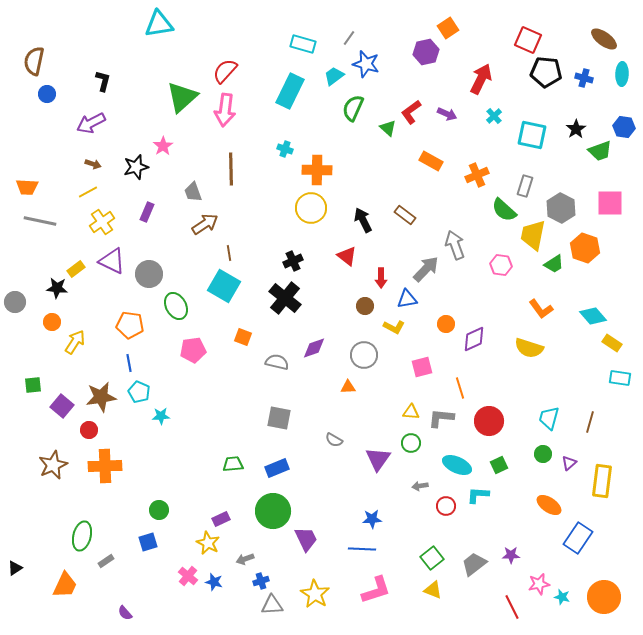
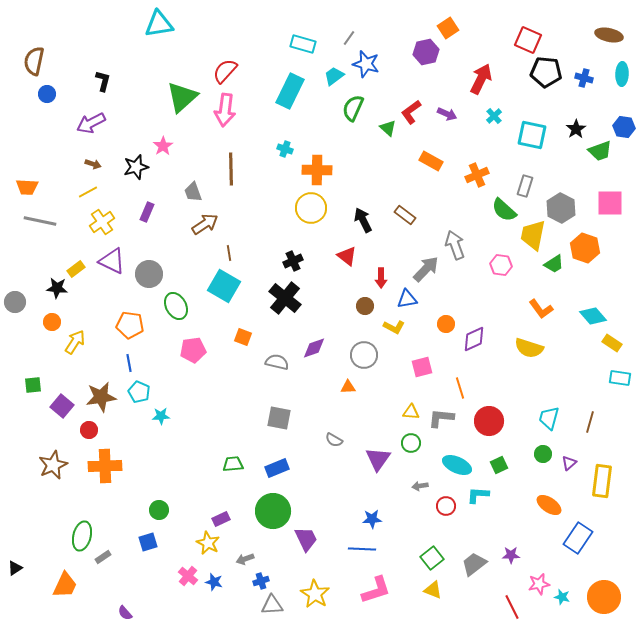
brown ellipse at (604, 39): moved 5 px right, 4 px up; rotated 24 degrees counterclockwise
gray rectangle at (106, 561): moved 3 px left, 4 px up
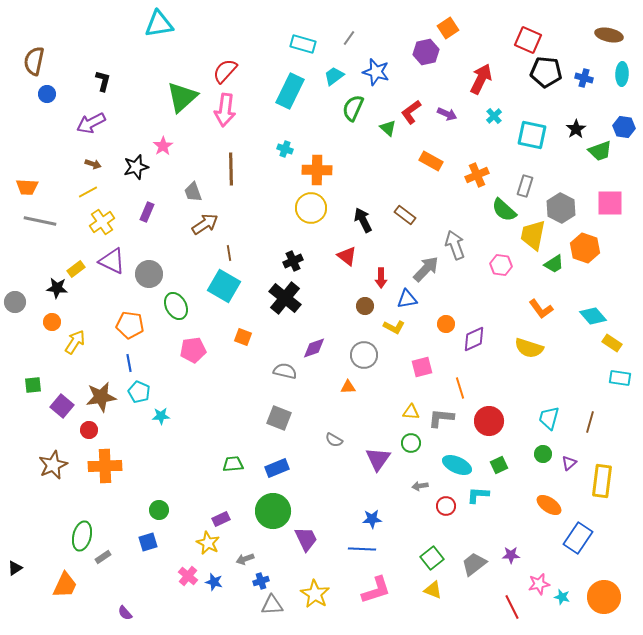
blue star at (366, 64): moved 10 px right, 8 px down
gray semicircle at (277, 362): moved 8 px right, 9 px down
gray square at (279, 418): rotated 10 degrees clockwise
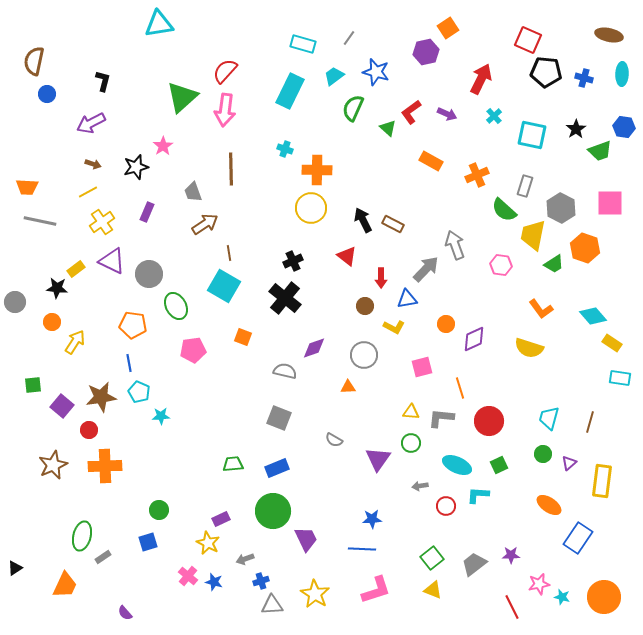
brown rectangle at (405, 215): moved 12 px left, 9 px down; rotated 10 degrees counterclockwise
orange pentagon at (130, 325): moved 3 px right
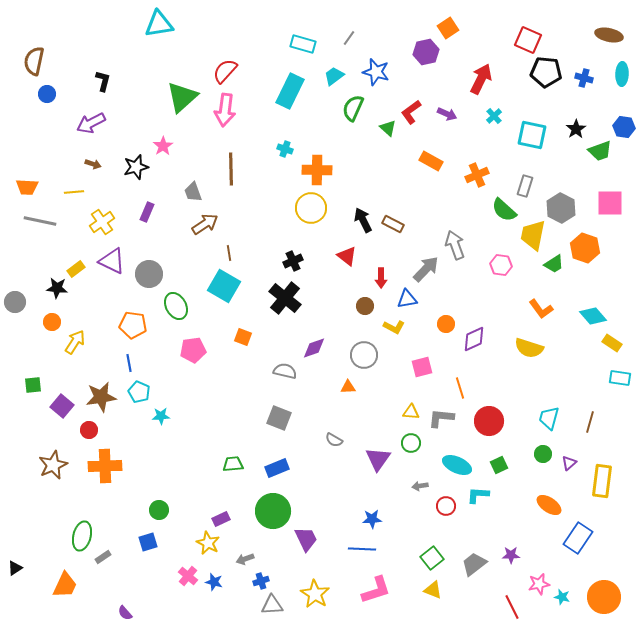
yellow line at (88, 192): moved 14 px left; rotated 24 degrees clockwise
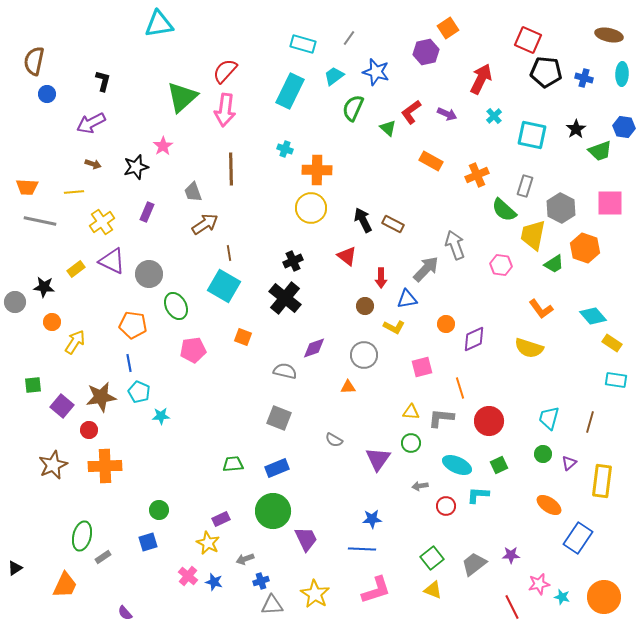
black star at (57, 288): moved 13 px left, 1 px up
cyan rectangle at (620, 378): moved 4 px left, 2 px down
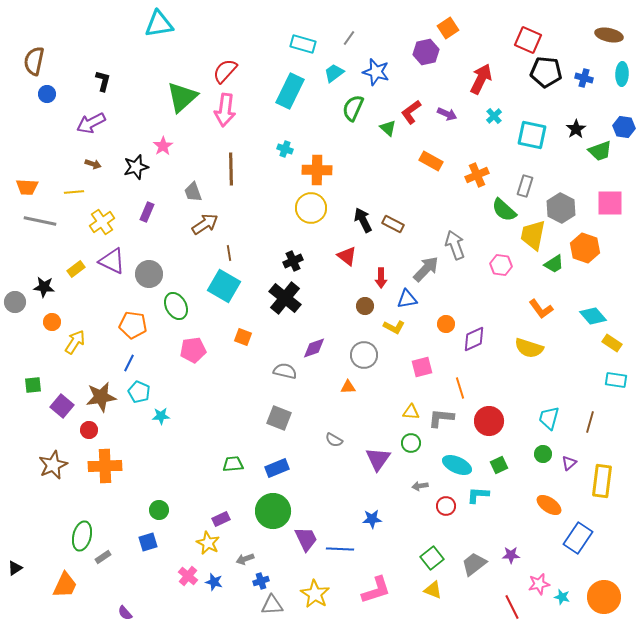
cyan trapezoid at (334, 76): moved 3 px up
blue line at (129, 363): rotated 36 degrees clockwise
blue line at (362, 549): moved 22 px left
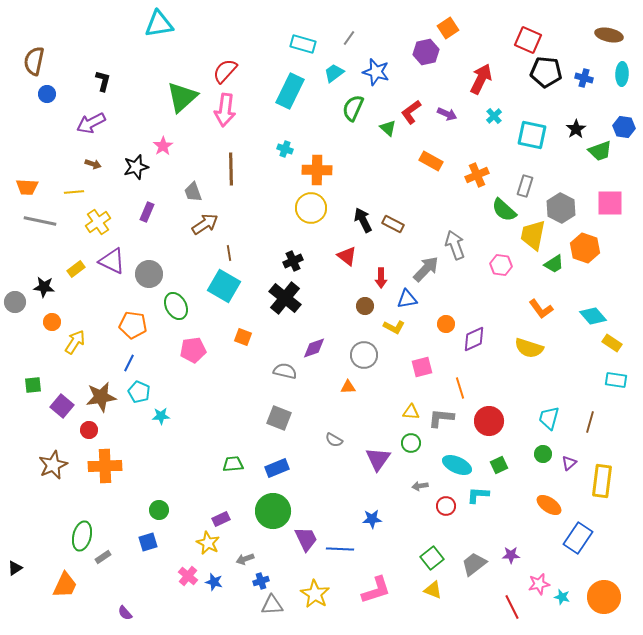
yellow cross at (102, 222): moved 4 px left
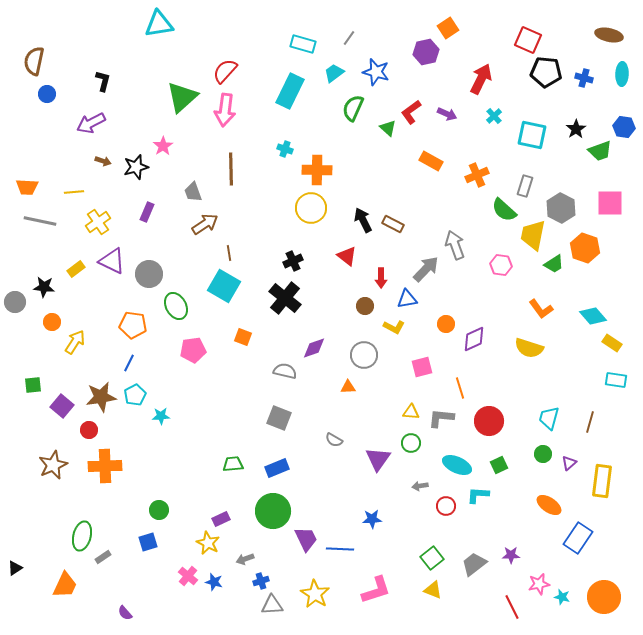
brown arrow at (93, 164): moved 10 px right, 3 px up
cyan pentagon at (139, 392): moved 4 px left, 3 px down; rotated 20 degrees clockwise
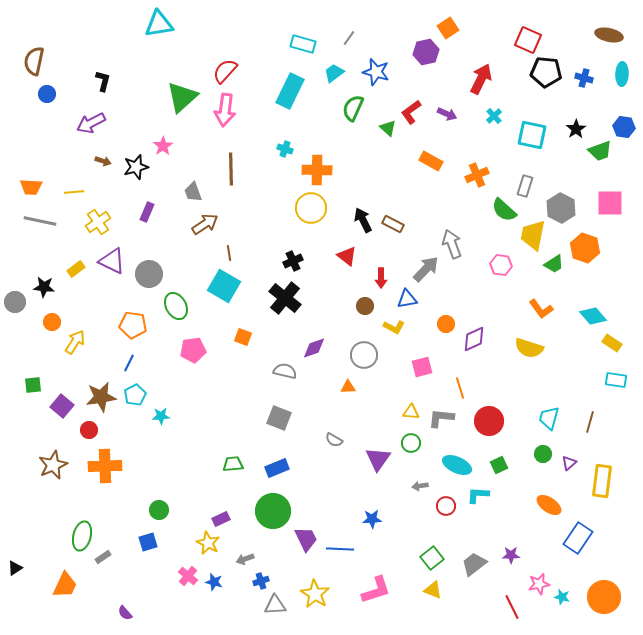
orange trapezoid at (27, 187): moved 4 px right
gray arrow at (455, 245): moved 3 px left, 1 px up
gray triangle at (272, 605): moved 3 px right
